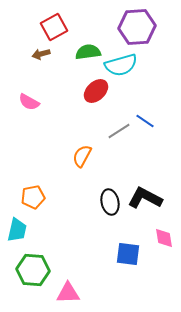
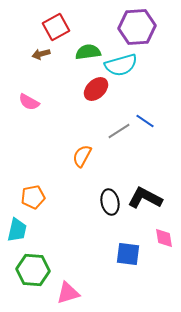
red square: moved 2 px right
red ellipse: moved 2 px up
pink triangle: rotated 15 degrees counterclockwise
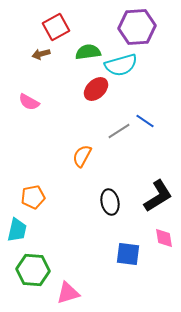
black L-shape: moved 13 px right, 2 px up; rotated 120 degrees clockwise
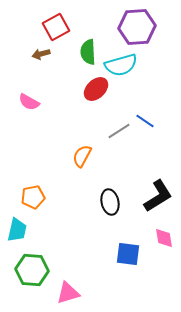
green semicircle: rotated 85 degrees counterclockwise
green hexagon: moved 1 px left
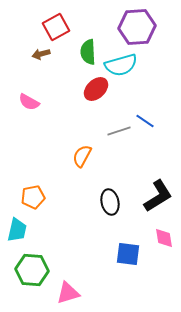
gray line: rotated 15 degrees clockwise
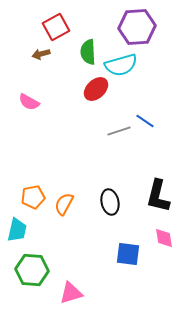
orange semicircle: moved 18 px left, 48 px down
black L-shape: rotated 136 degrees clockwise
pink triangle: moved 3 px right
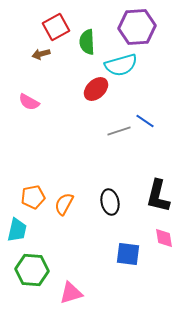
green semicircle: moved 1 px left, 10 px up
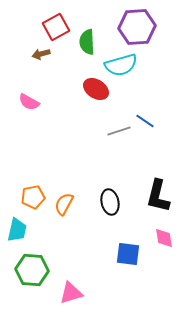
red ellipse: rotated 75 degrees clockwise
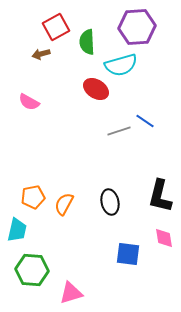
black L-shape: moved 2 px right
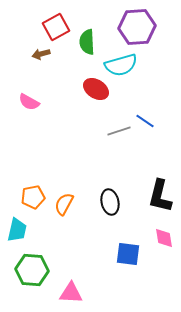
pink triangle: rotated 20 degrees clockwise
